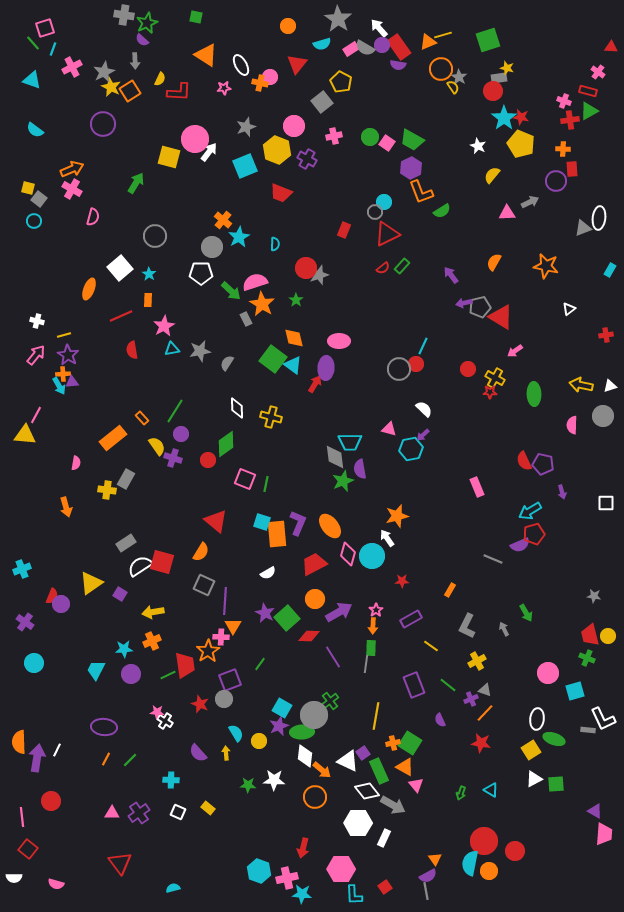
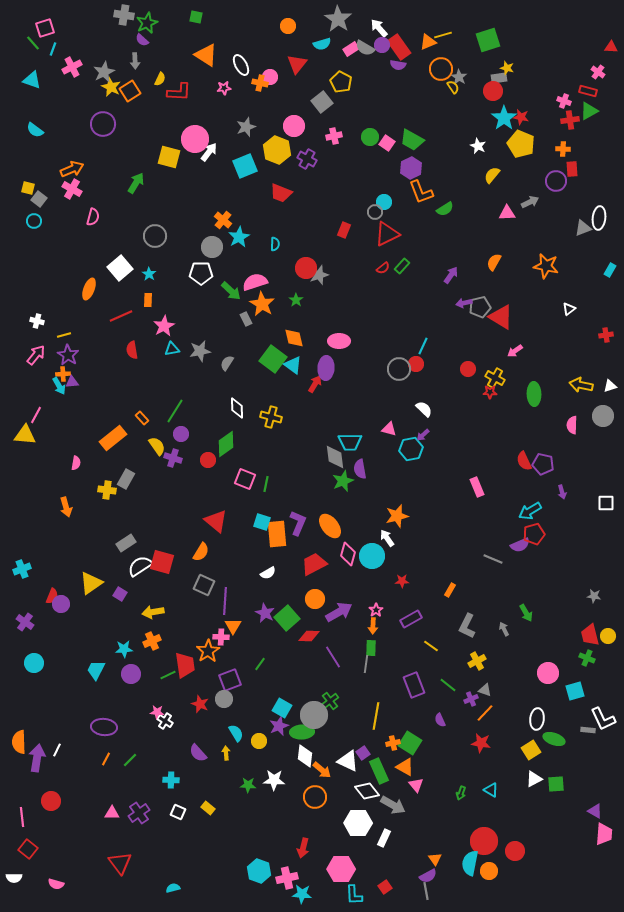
green semicircle at (442, 211): moved 3 px right, 2 px up
purple arrow at (451, 275): rotated 72 degrees clockwise
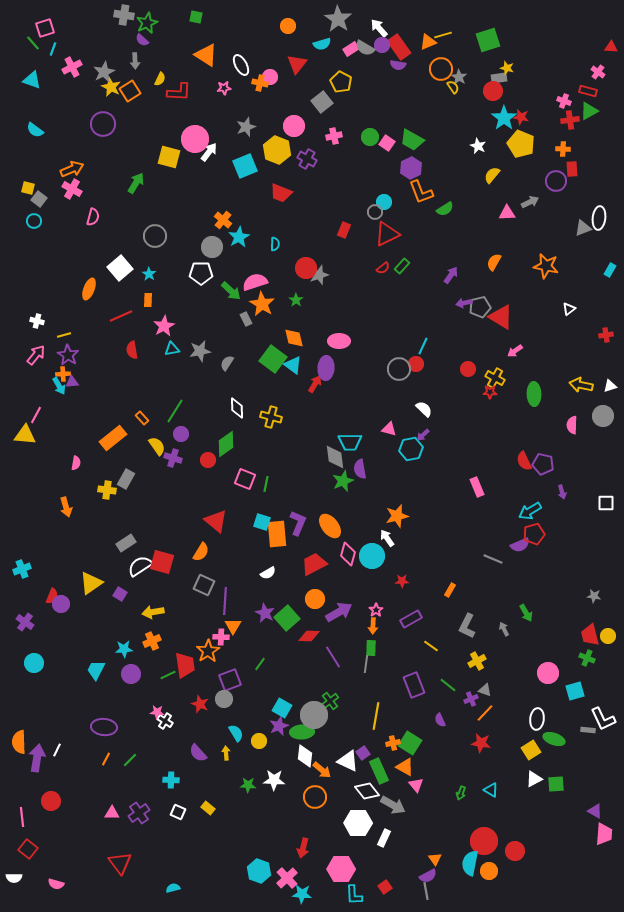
pink cross at (287, 878): rotated 30 degrees counterclockwise
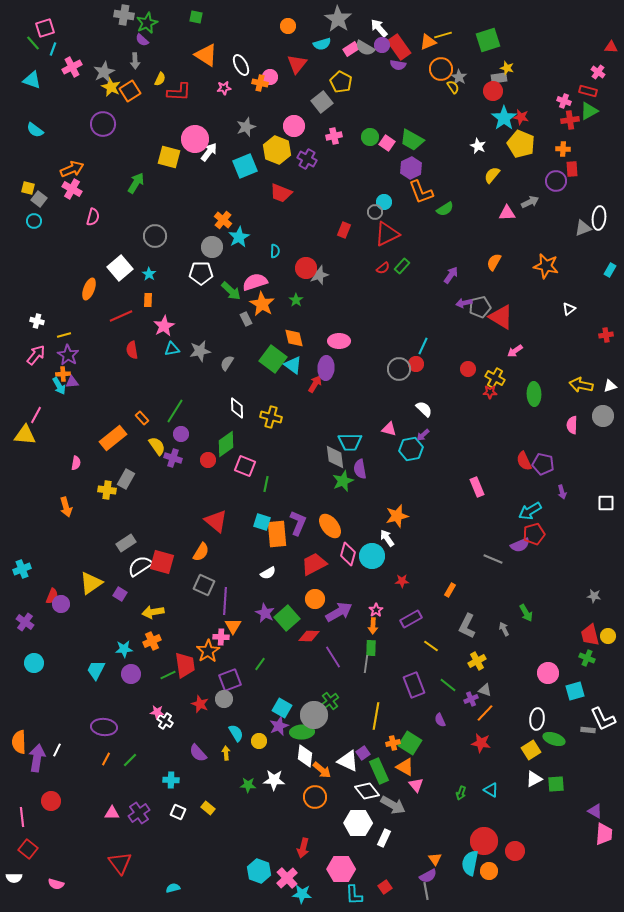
cyan semicircle at (275, 244): moved 7 px down
pink square at (245, 479): moved 13 px up
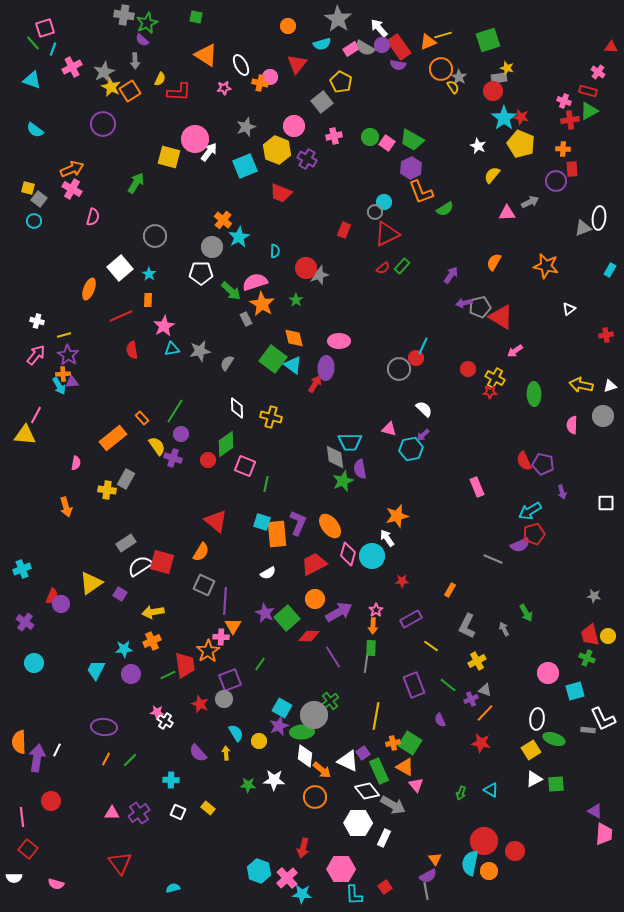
red circle at (416, 364): moved 6 px up
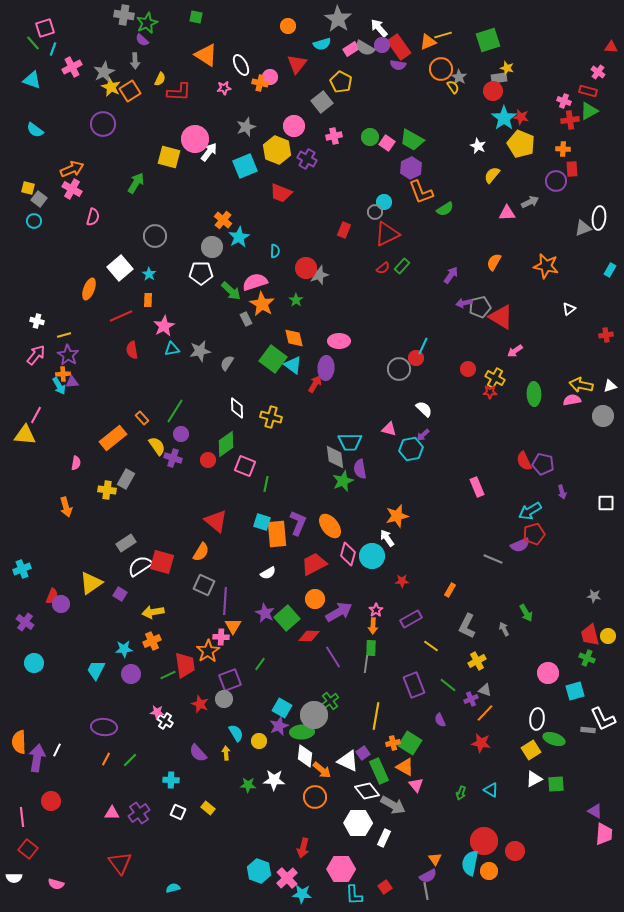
pink semicircle at (572, 425): moved 25 px up; rotated 78 degrees clockwise
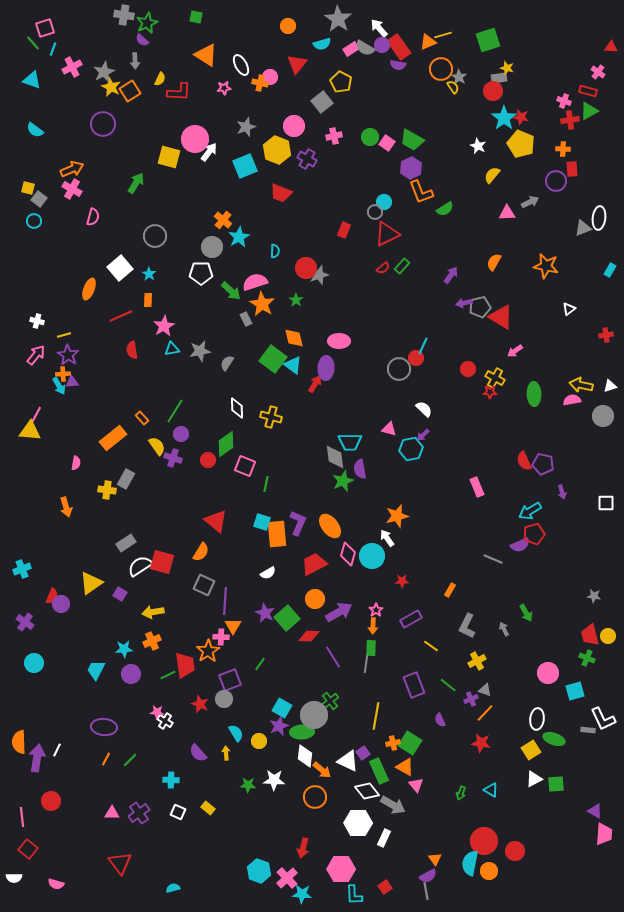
yellow triangle at (25, 435): moved 5 px right, 4 px up
